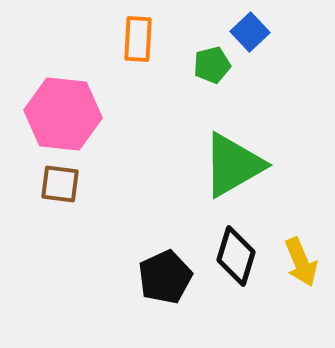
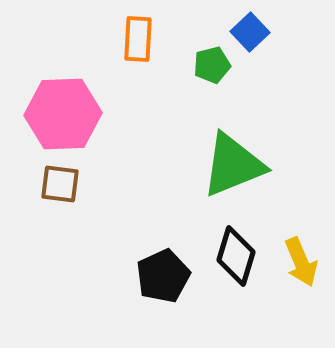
pink hexagon: rotated 8 degrees counterclockwise
green triangle: rotated 8 degrees clockwise
black pentagon: moved 2 px left, 1 px up
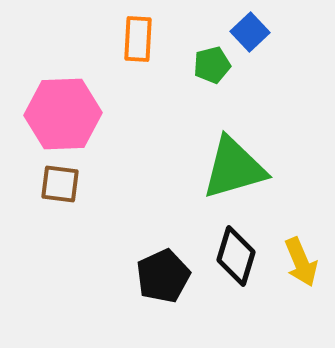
green triangle: moved 1 px right, 3 px down; rotated 6 degrees clockwise
